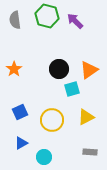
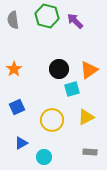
gray semicircle: moved 2 px left
blue square: moved 3 px left, 5 px up
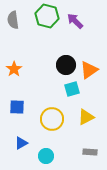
black circle: moved 7 px right, 4 px up
blue square: rotated 28 degrees clockwise
yellow circle: moved 1 px up
cyan circle: moved 2 px right, 1 px up
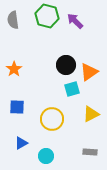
orange triangle: moved 2 px down
yellow triangle: moved 5 px right, 3 px up
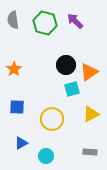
green hexagon: moved 2 px left, 7 px down
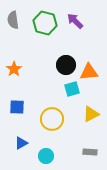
orange triangle: rotated 30 degrees clockwise
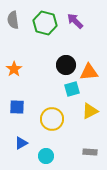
yellow triangle: moved 1 px left, 3 px up
